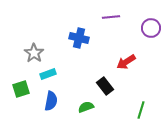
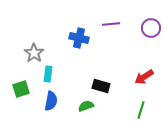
purple line: moved 7 px down
red arrow: moved 18 px right, 15 px down
cyan rectangle: rotated 63 degrees counterclockwise
black rectangle: moved 4 px left; rotated 36 degrees counterclockwise
green semicircle: moved 1 px up
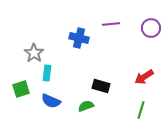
cyan rectangle: moved 1 px left, 1 px up
blue semicircle: rotated 102 degrees clockwise
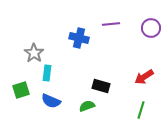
green square: moved 1 px down
green semicircle: moved 1 px right
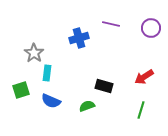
purple line: rotated 18 degrees clockwise
blue cross: rotated 30 degrees counterclockwise
black rectangle: moved 3 px right
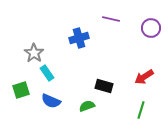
purple line: moved 5 px up
cyan rectangle: rotated 42 degrees counterclockwise
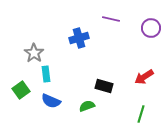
cyan rectangle: moved 1 px left, 1 px down; rotated 28 degrees clockwise
green square: rotated 18 degrees counterclockwise
green line: moved 4 px down
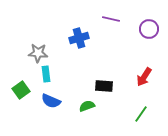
purple circle: moved 2 px left, 1 px down
gray star: moved 4 px right; rotated 30 degrees counterclockwise
red arrow: rotated 24 degrees counterclockwise
black rectangle: rotated 12 degrees counterclockwise
green line: rotated 18 degrees clockwise
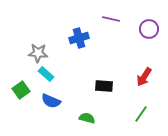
cyan rectangle: rotated 42 degrees counterclockwise
green semicircle: moved 12 px down; rotated 35 degrees clockwise
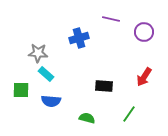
purple circle: moved 5 px left, 3 px down
green square: rotated 36 degrees clockwise
blue semicircle: rotated 18 degrees counterclockwise
green line: moved 12 px left
